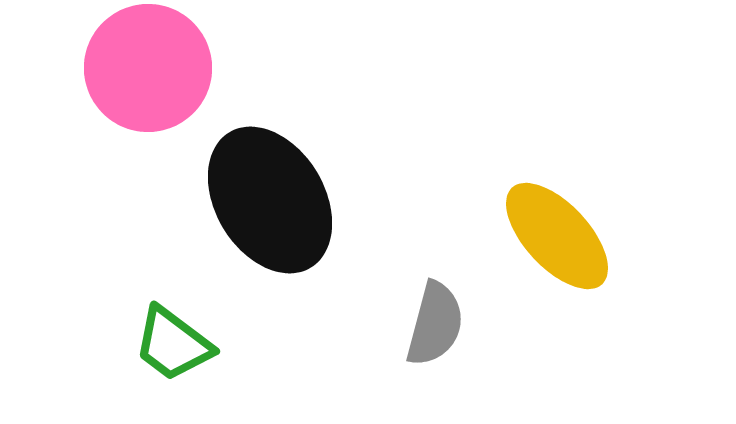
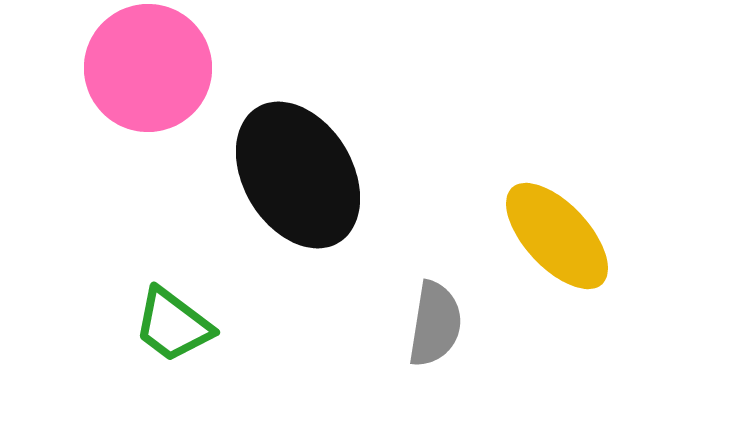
black ellipse: moved 28 px right, 25 px up
gray semicircle: rotated 6 degrees counterclockwise
green trapezoid: moved 19 px up
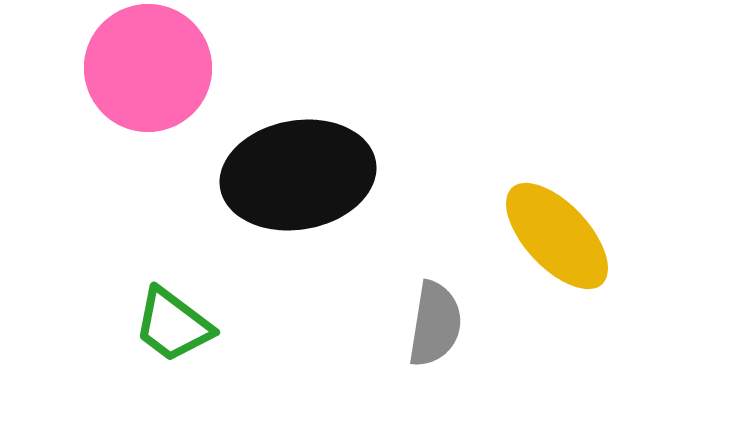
black ellipse: rotated 69 degrees counterclockwise
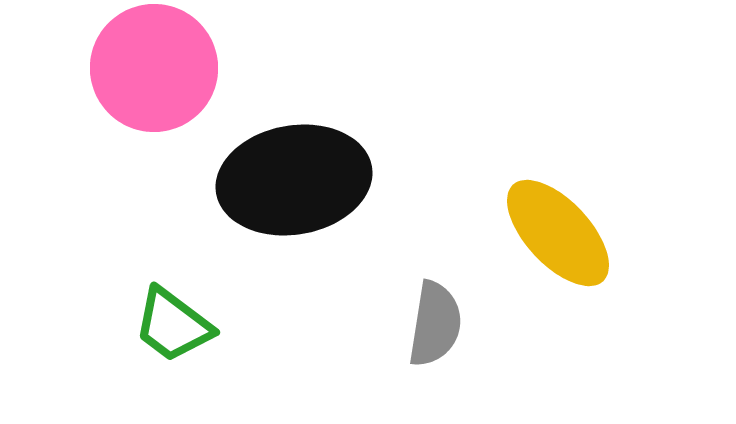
pink circle: moved 6 px right
black ellipse: moved 4 px left, 5 px down
yellow ellipse: moved 1 px right, 3 px up
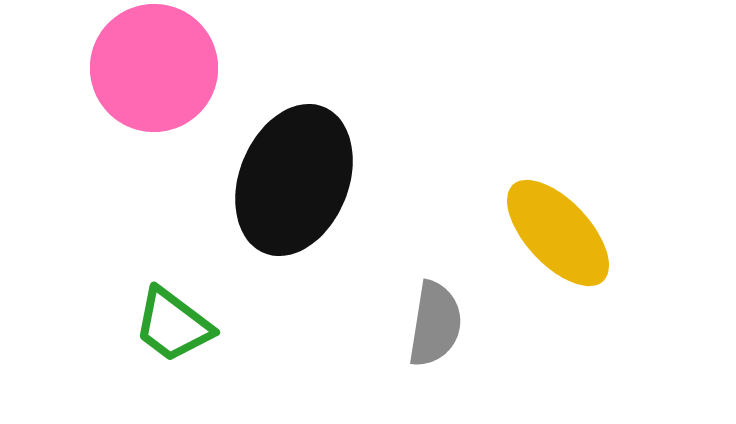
black ellipse: rotated 58 degrees counterclockwise
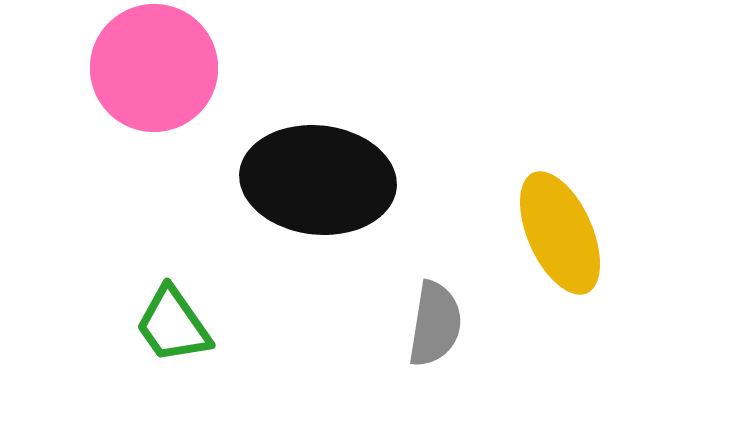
black ellipse: moved 24 px right; rotated 74 degrees clockwise
yellow ellipse: moved 2 px right; rotated 19 degrees clockwise
green trapezoid: rotated 18 degrees clockwise
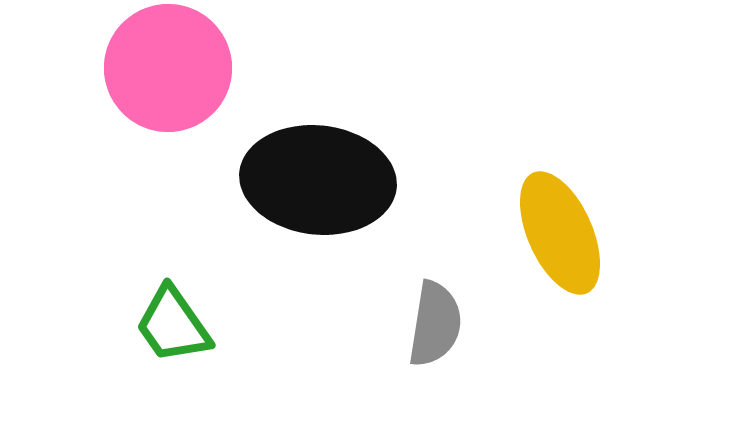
pink circle: moved 14 px right
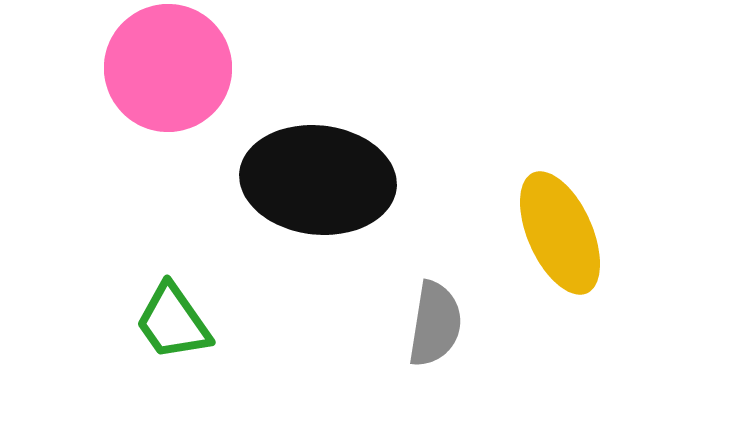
green trapezoid: moved 3 px up
